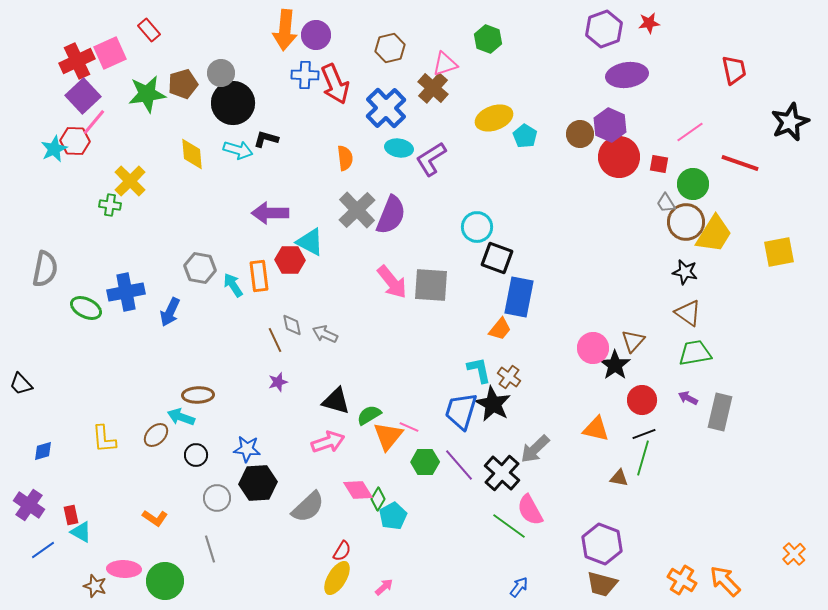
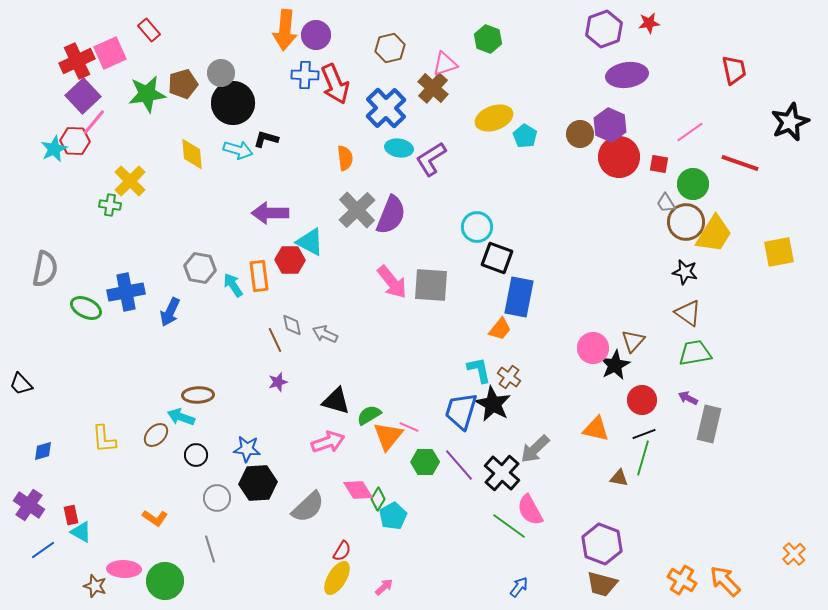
black star at (615, 365): rotated 8 degrees clockwise
gray rectangle at (720, 412): moved 11 px left, 12 px down
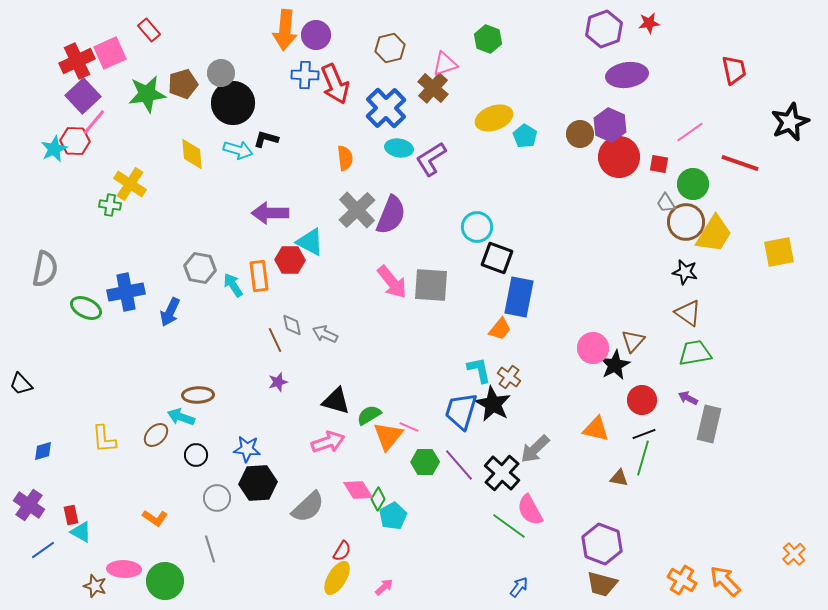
yellow cross at (130, 181): moved 3 px down; rotated 12 degrees counterclockwise
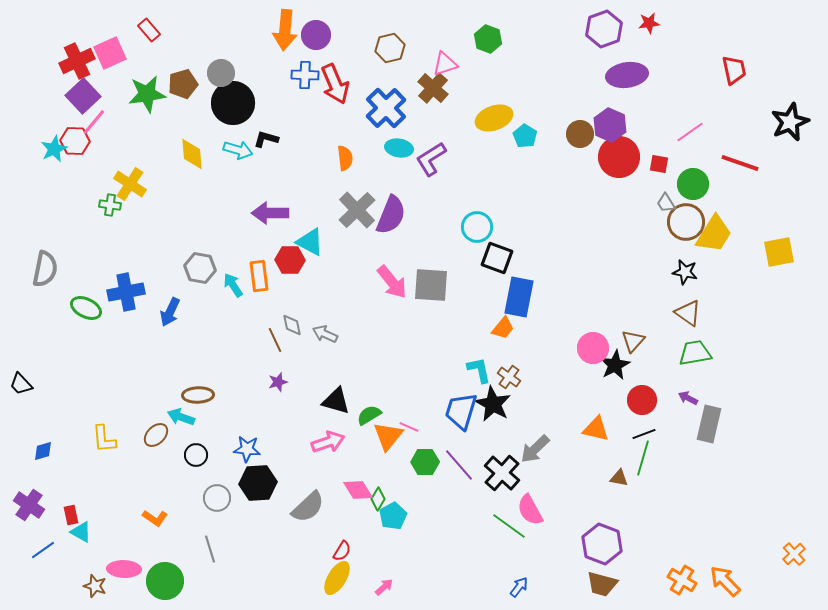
orange trapezoid at (500, 329): moved 3 px right, 1 px up
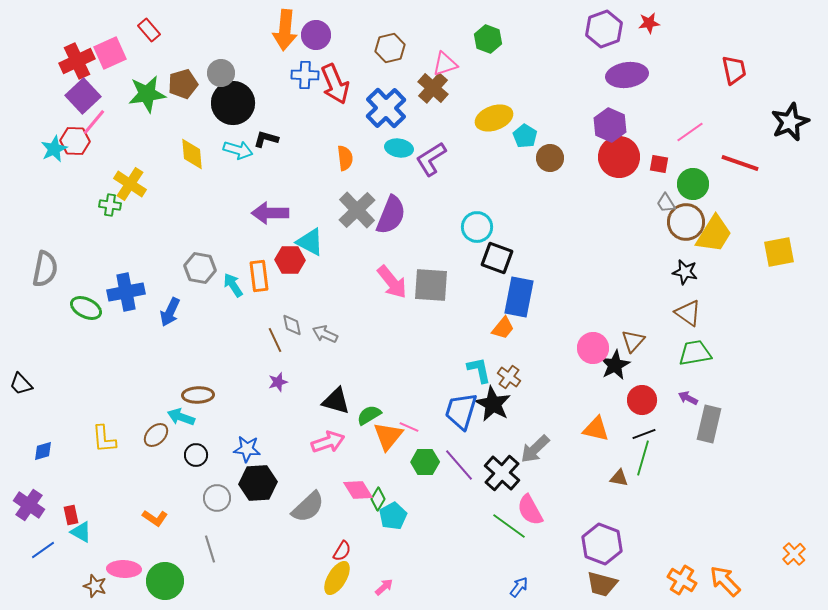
brown circle at (580, 134): moved 30 px left, 24 px down
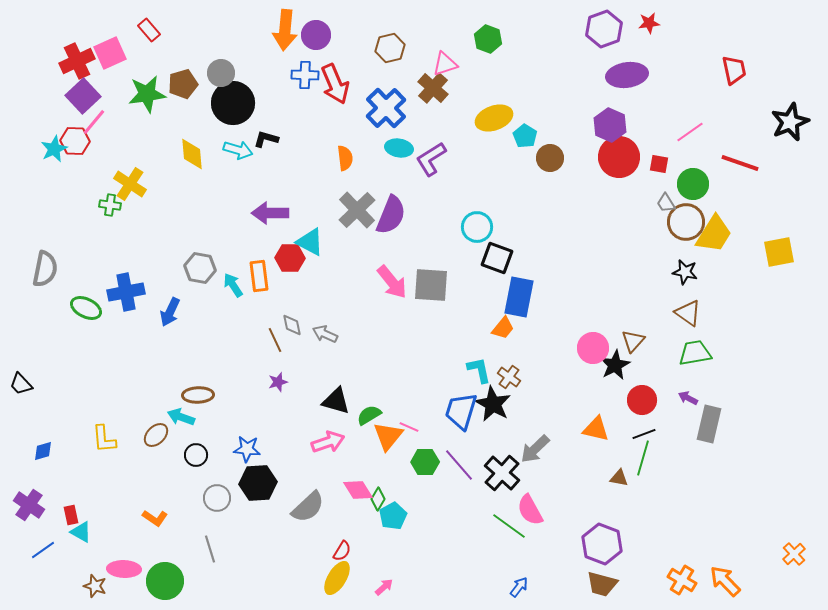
red hexagon at (290, 260): moved 2 px up
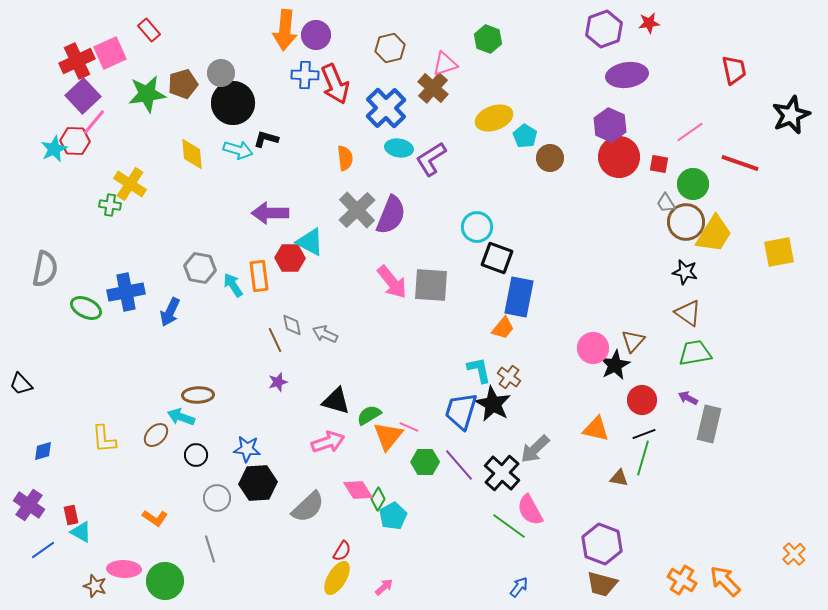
black star at (790, 122): moved 1 px right, 7 px up
